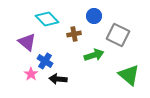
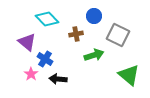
brown cross: moved 2 px right
blue cross: moved 2 px up
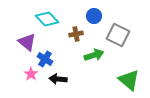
green triangle: moved 5 px down
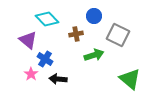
purple triangle: moved 1 px right, 2 px up
green triangle: moved 1 px right, 1 px up
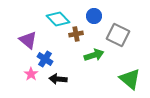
cyan diamond: moved 11 px right
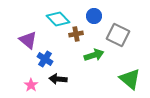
pink star: moved 11 px down
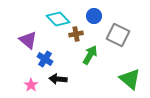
green arrow: moved 4 px left; rotated 42 degrees counterclockwise
